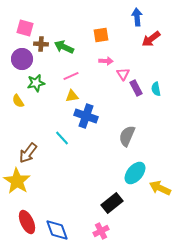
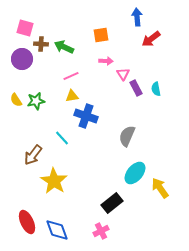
green star: moved 18 px down
yellow semicircle: moved 2 px left, 1 px up
brown arrow: moved 5 px right, 2 px down
yellow star: moved 37 px right
yellow arrow: rotated 30 degrees clockwise
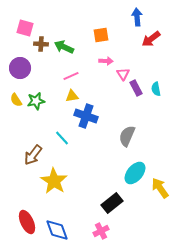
purple circle: moved 2 px left, 9 px down
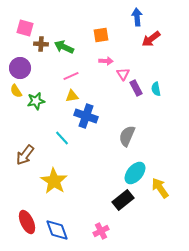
yellow semicircle: moved 9 px up
brown arrow: moved 8 px left
black rectangle: moved 11 px right, 3 px up
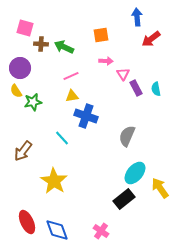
green star: moved 3 px left, 1 px down
brown arrow: moved 2 px left, 4 px up
black rectangle: moved 1 px right, 1 px up
pink cross: rotated 28 degrees counterclockwise
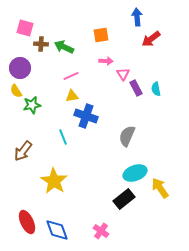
green star: moved 1 px left, 3 px down
cyan line: moved 1 px right, 1 px up; rotated 21 degrees clockwise
cyan ellipse: rotated 30 degrees clockwise
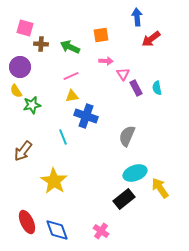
green arrow: moved 6 px right
purple circle: moved 1 px up
cyan semicircle: moved 1 px right, 1 px up
